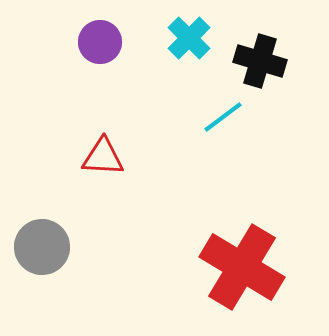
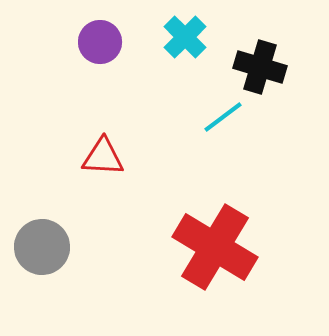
cyan cross: moved 4 px left, 1 px up
black cross: moved 6 px down
red cross: moved 27 px left, 20 px up
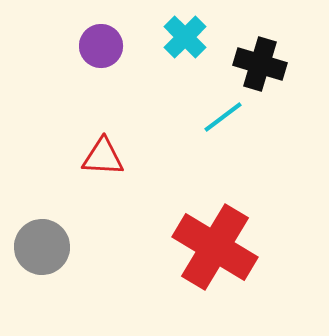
purple circle: moved 1 px right, 4 px down
black cross: moved 3 px up
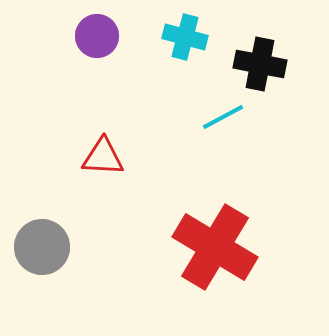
cyan cross: rotated 30 degrees counterclockwise
purple circle: moved 4 px left, 10 px up
black cross: rotated 6 degrees counterclockwise
cyan line: rotated 9 degrees clockwise
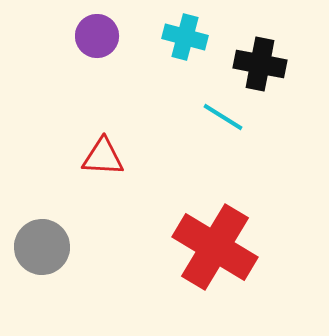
cyan line: rotated 60 degrees clockwise
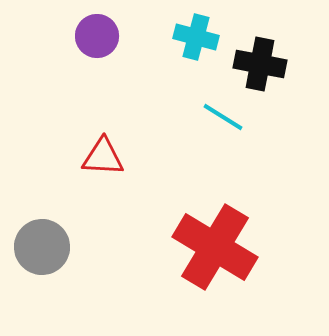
cyan cross: moved 11 px right
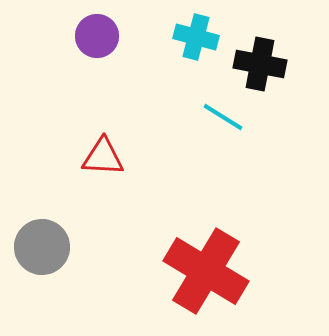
red cross: moved 9 px left, 24 px down
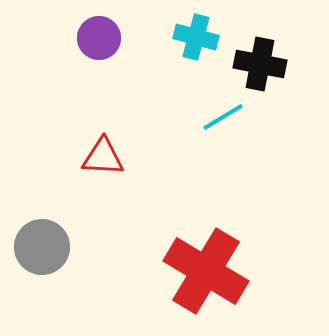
purple circle: moved 2 px right, 2 px down
cyan line: rotated 63 degrees counterclockwise
